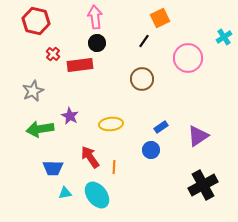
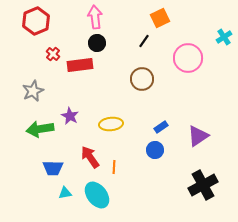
red hexagon: rotated 24 degrees clockwise
blue circle: moved 4 px right
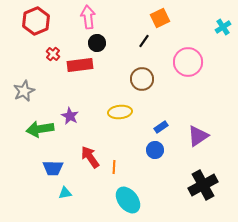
pink arrow: moved 7 px left
cyan cross: moved 1 px left, 10 px up
pink circle: moved 4 px down
gray star: moved 9 px left
yellow ellipse: moved 9 px right, 12 px up
cyan ellipse: moved 31 px right, 5 px down
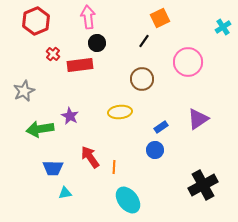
purple triangle: moved 17 px up
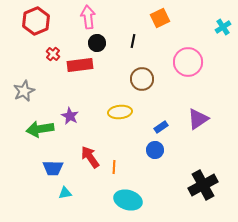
black line: moved 11 px left; rotated 24 degrees counterclockwise
cyan ellipse: rotated 36 degrees counterclockwise
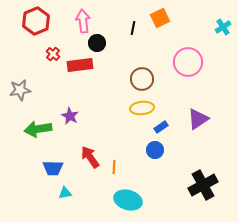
pink arrow: moved 5 px left, 4 px down
black line: moved 13 px up
gray star: moved 4 px left, 1 px up; rotated 15 degrees clockwise
yellow ellipse: moved 22 px right, 4 px up
green arrow: moved 2 px left
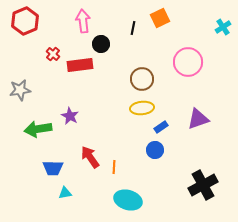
red hexagon: moved 11 px left
black circle: moved 4 px right, 1 px down
purple triangle: rotated 15 degrees clockwise
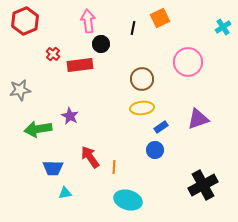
pink arrow: moved 5 px right
